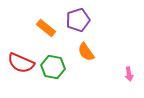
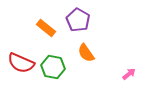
purple pentagon: rotated 25 degrees counterclockwise
orange semicircle: moved 1 px down
pink arrow: rotated 120 degrees counterclockwise
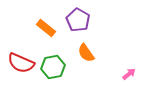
green hexagon: rotated 20 degrees counterclockwise
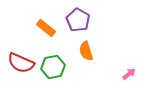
orange semicircle: moved 2 px up; rotated 18 degrees clockwise
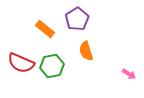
purple pentagon: moved 1 px left, 1 px up; rotated 10 degrees clockwise
orange rectangle: moved 1 px left, 1 px down
green hexagon: moved 1 px left, 1 px up
pink arrow: rotated 72 degrees clockwise
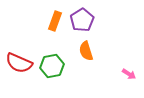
purple pentagon: moved 5 px right, 1 px down
orange rectangle: moved 10 px right, 8 px up; rotated 72 degrees clockwise
red semicircle: moved 2 px left
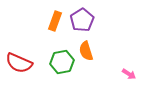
green hexagon: moved 10 px right, 4 px up
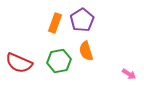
orange rectangle: moved 2 px down
green hexagon: moved 3 px left, 1 px up
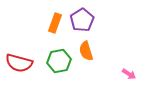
red semicircle: rotated 8 degrees counterclockwise
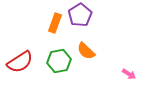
purple pentagon: moved 2 px left, 5 px up
orange semicircle: rotated 30 degrees counterclockwise
red semicircle: moved 1 px right, 1 px up; rotated 48 degrees counterclockwise
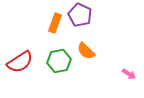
purple pentagon: rotated 15 degrees counterclockwise
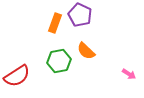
red semicircle: moved 3 px left, 14 px down
